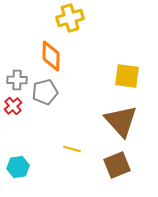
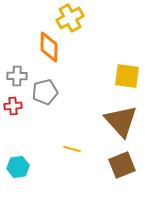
yellow cross: rotated 12 degrees counterclockwise
orange diamond: moved 2 px left, 9 px up
gray cross: moved 4 px up
red cross: rotated 36 degrees clockwise
brown square: moved 5 px right
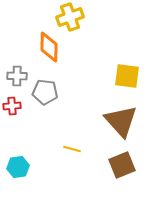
yellow cross: moved 1 px up; rotated 8 degrees clockwise
gray pentagon: rotated 20 degrees clockwise
red cross: moved 1 px left
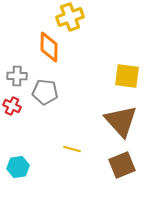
red cross: rotated 30 degrees clockwise
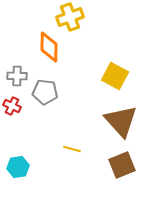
yellow square: moved 12 px left; rotated 20 degrees clockwise
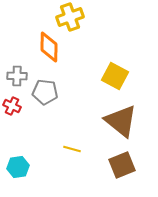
brown triangle: rotated 9 degrees counterclockwise
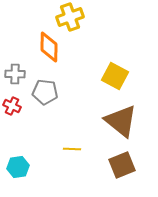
gray cross: moved 2 px left, 2 px up
yellow line: rotated 12 degrees counterclockwise
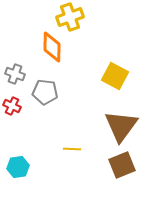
orange diamond: moved 3 px right
gray cross: rotated 18 degrees clockwise
brown triangle: moved 5 px down; rotated 27 degrees clockwise
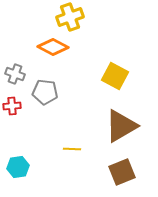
orange diamond: moved 1 px right; rotated 64 degrees counterclockwise
red cross: rotated 30 degrees counterclockwise
brown triangle: rotated 24 degrees clockwise
brown square: moved 7 px down
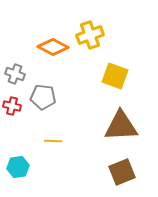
yellow cross: moved 20 px right, 18 px down
yellow square: rotated 8 degrees counterclockwise
gray pentagon: moved 2 px left, 5 px down
red cross: rotated 18 degrees clockwise
brown triangle: rotated 27 degrees clockwise
yellow line: moved 19 px left, 8 px up
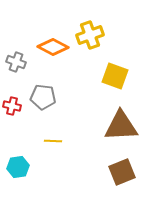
gray cross: moved 1 px right, 12 px up
